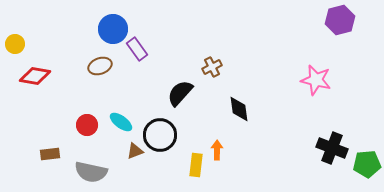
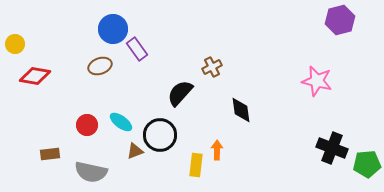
pink star: moved 1 px right, 1 px down
black diamond: moved 2 px right, 1 px down
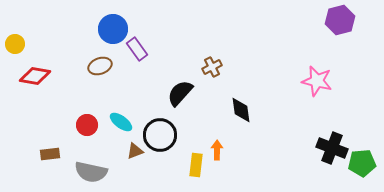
green pentagon: moved 5 px left, 1 px up
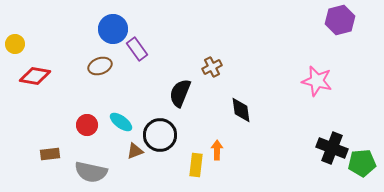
black semicircle: rotated 20 degrees counterclockwise
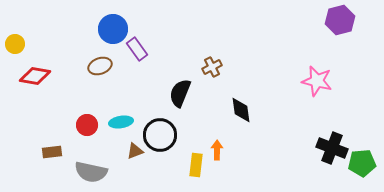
cyan ellipse: rotated 45 degrees counterclockwise
brown rectangle: moved 2 px right, 2 px up
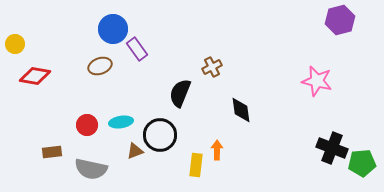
gray semicircle: moved 3 px up
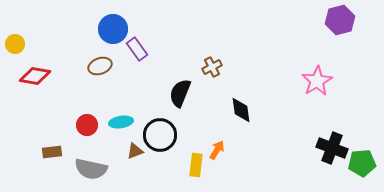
pink star: rotated 28 degrees clockwise
orange arrow: rotated 30 degrees clockwise
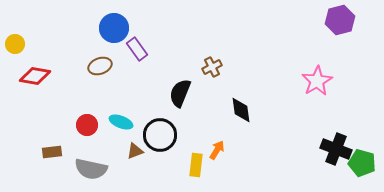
blue circle: moved 1 px right, 1 px up
cyan ellipse: rotated 30 degrees clockwise
black cross: moved 4 px right, 1 px down
green pentagon: rotated 20 degrees clockwise
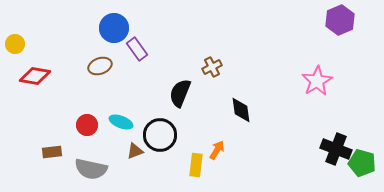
purple hexagon: rotated 8 degrees counterclockwise
